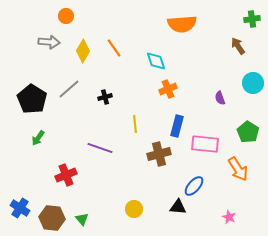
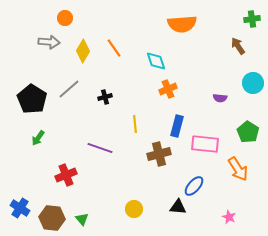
orange circle: moved 1 px left, 2 px down
purple semicircle: rotated 64 degrees counterclockwise
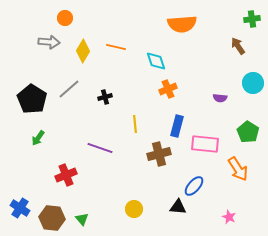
orange line: moved 2 px right, 1 px up; rotated 42 degrees counterclockwise
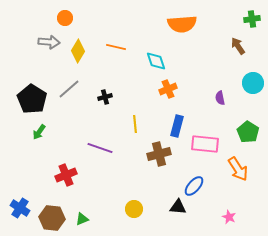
yellow diamond: moved 5 px left
purple semicircle: rotated 72 degrees clockwise
green arrow: moved 1 px right, 6 px up
green triangle: rotated 48 degrees clockwise
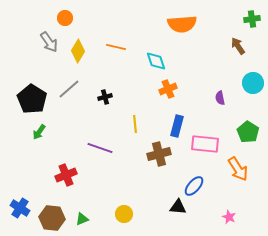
gray arrow: rotated 50 degrees clockwise
yellow circle: moved 10 px left, 5 px down
